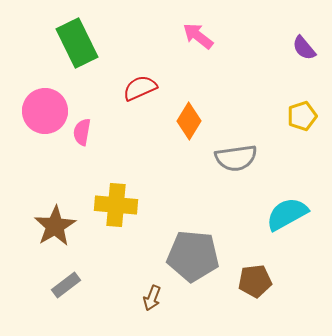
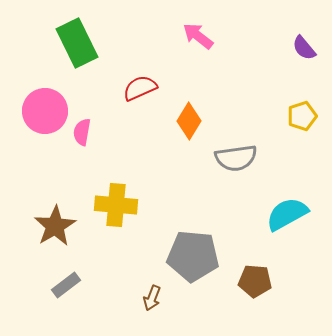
brown pentagon: rotated 12 degrees clockwise
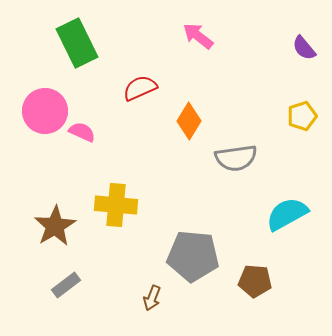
pink semicircle: rotated 104 degrees clockwise
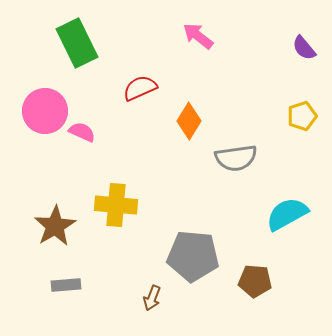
gray rectangle: rotated 32 degrees clockwise
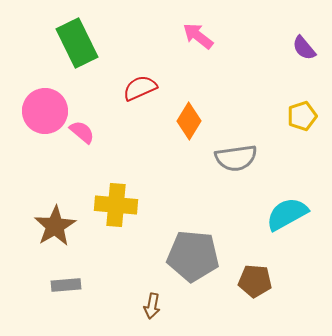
pink semicircle: rotated 16 degrees clockwise
brown arrow: moved 8 px down; rotated 10 degrees counterclockwise
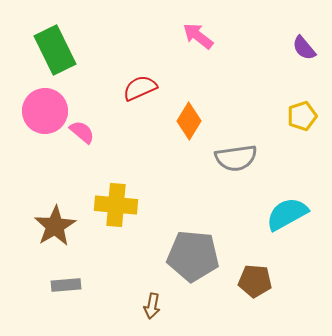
green rectangle: moved 22 px left, 7 px down
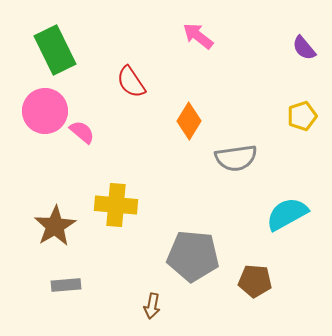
red semicircle: moved 9 px left, 6 px up; rotated 100 degrees counterclockwise
